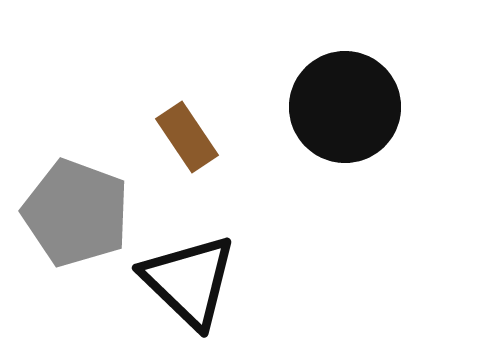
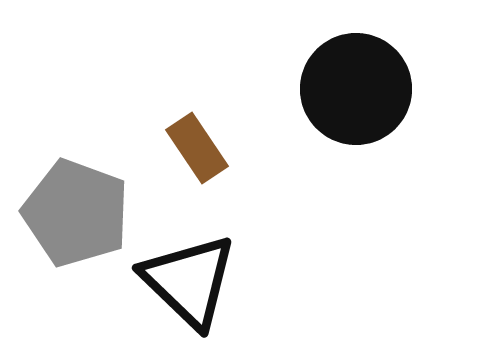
black circle: moved 11 px right, 18 px up
brown rectangle: moved 10 px right, 11 px down
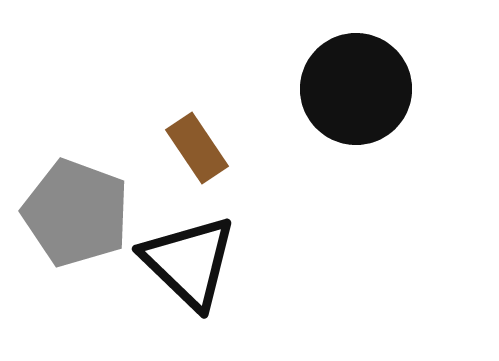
black triangle: moved 19 px up
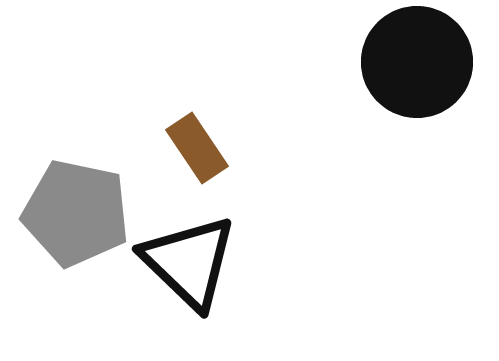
black circle: moved 61 px right, 27 px up
gray pentagon: rotated 8 degrees counterclockwise
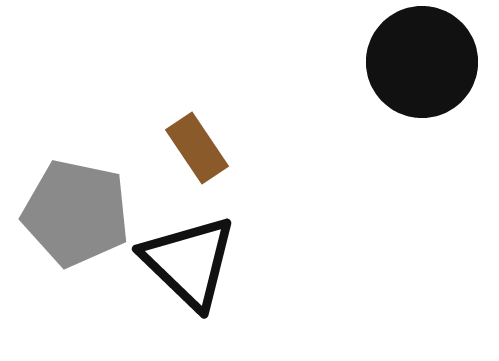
black circle: moved 5 px right
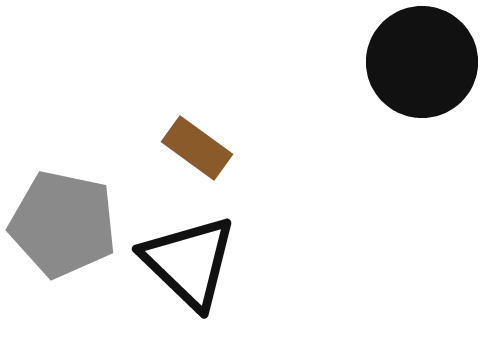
brown rectangle: rotated 20 degrees counterclockwise
gray pentagon: moved 13 px left, 11 px down
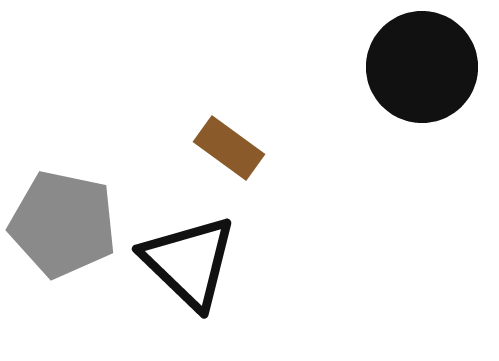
black circle: moved 5 px down
brown rectangle: moved 32 px right
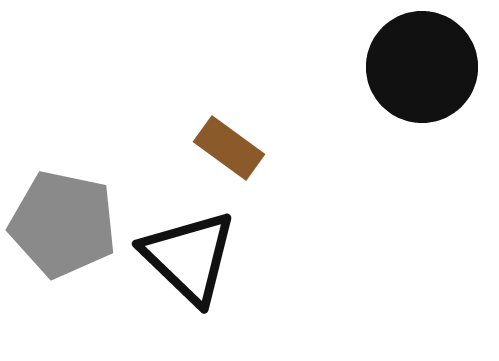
black triangle: moved 5 px up
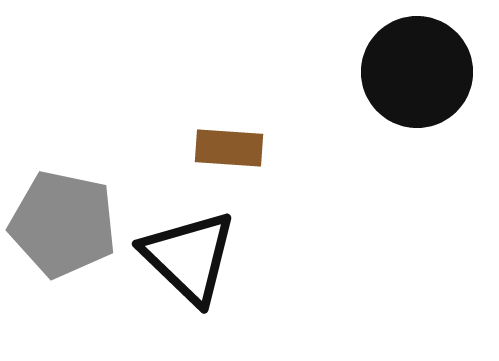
black circle: moved 5 px left, 5 px down
brown rectangle: rotated 32 degrees counterclockwise
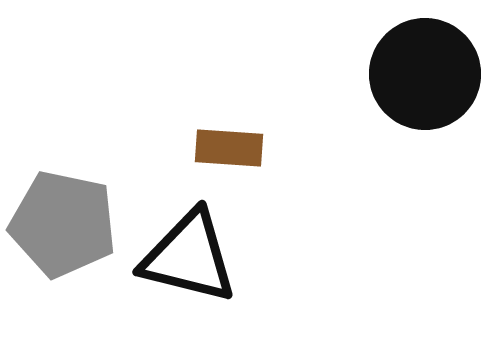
black circle: moved 8 px right, 2 px down
black triangle: rotated 30 degrees counterclockwise
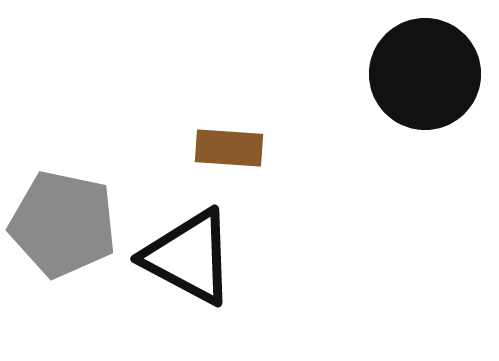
black triangle: rotated 14 degrees clockwise
